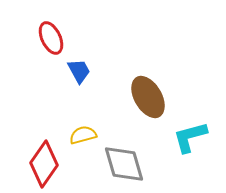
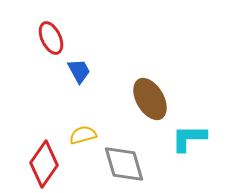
brown ellipse: moved 2 px right, 2 px down
cyan L-shape: moved 1 px left, 1 px down; rotated 15 degrees clockwise
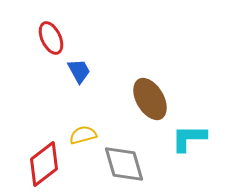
red diamond: rotated 18 degrees clockwise
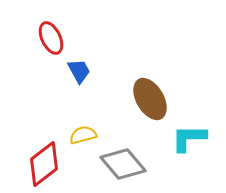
gray diamond: moved 1 px left; rotated 24 degrees counterclockwise
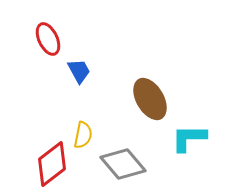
red ellipse: moved 3 px left, 1 px down
yellow semicircle: rotated 116 degrees clockwise
red diamond: moved 8 px right
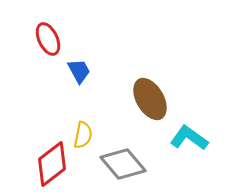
cyan L-shape: rotated 36 degrees clockwise
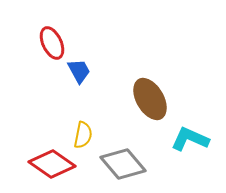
red ellipse: moved 4 px right, 4 px down
cyan L-shape: moved 1 px right, 1 px down; rotated 12 degrees counterclockwise
red diamond: rotated 72 degrees clockwise
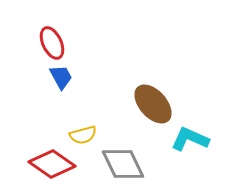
blue trapezoid: moved 18 px left, 6 px down
brown ellipse: moved 3 px right, 5 px down; rotated 12 degrees counterclockwise
yellow semicircle: rotated 64 degrees clockwise
gray diamond: rotated 15 degrees clockwise
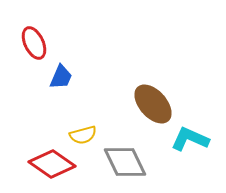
red ellipse: moved 18 px left
blue trapezoid: rotated 52 degrees clockwise
gray diamond: moved 2 px right, 2 px up
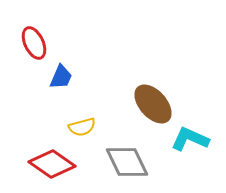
yellow semicircle: moved 1 px left, 8 px up
gray diamond: moved 2 px right
